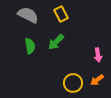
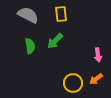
yellow rectangle: rotated 21 degrees clockwise
green arrow: moved 1 px left, 1 px up
orange arrow: moved 1 px left, 1 px up
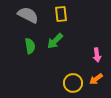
pink arrow: moved 1 px left
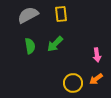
gray semicircle: rotated 55 degrees counterclockwise
green arrow: moved 3 px down
